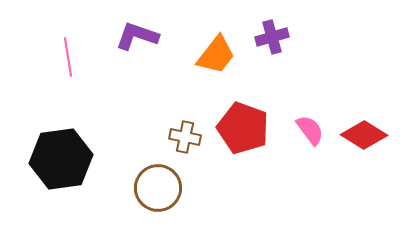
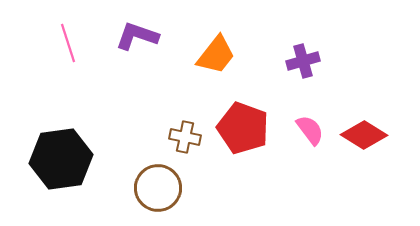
purple cross: moved 31 px right, 24 px down
pink line: moved 14 px up; rotated 9 degrees counterclockwise
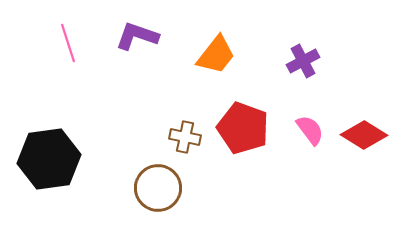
purple cross: rotated 12 degrees counterclockwise
black hexagon: moved 12 px left
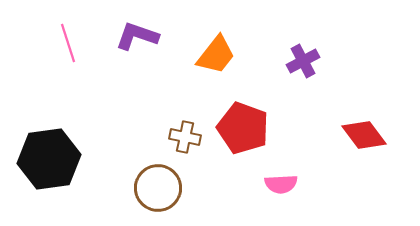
pink semicircle: moved 29 px left, 54 px down; rotated 124 degrees clockwise
red diamond: rotated 21 degrees clockwise
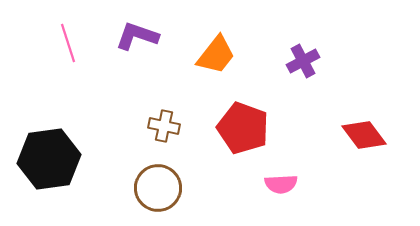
brown cross: moved 21 px left, 11 px up
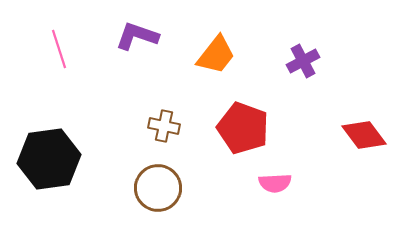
pink line: moved 9 px left, 6 px down
pink semicircle: moved 6 px left, 1 px up
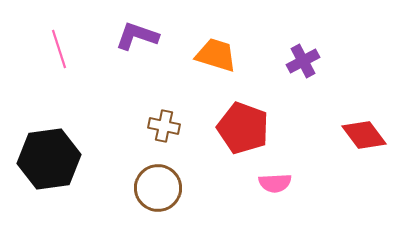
orange trapezoid: rotated 111 degrees counterclockwise
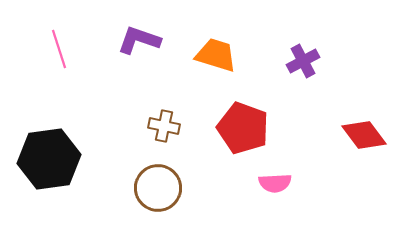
purple L-shape: moved 2 px right, 4 px down
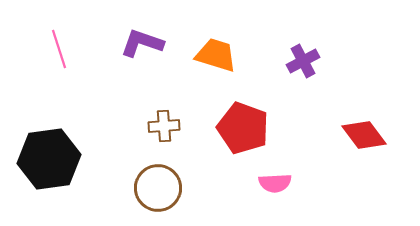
purple L-shape: moved 3 px right, 3 px down
brown cross: rotated 16 degrees counterclockwise
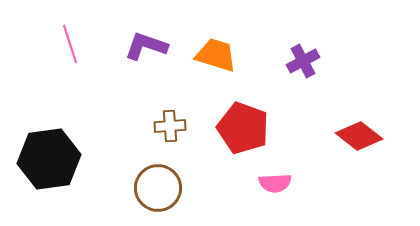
purple L-shape: moved 4 px right, 3 px down
pink line: moved 11 px right, 5 px up
brown cross: moved 6 px right
red diamond: moved 5 px left, 1 px down; rotated 15 degrees counterclockwise
